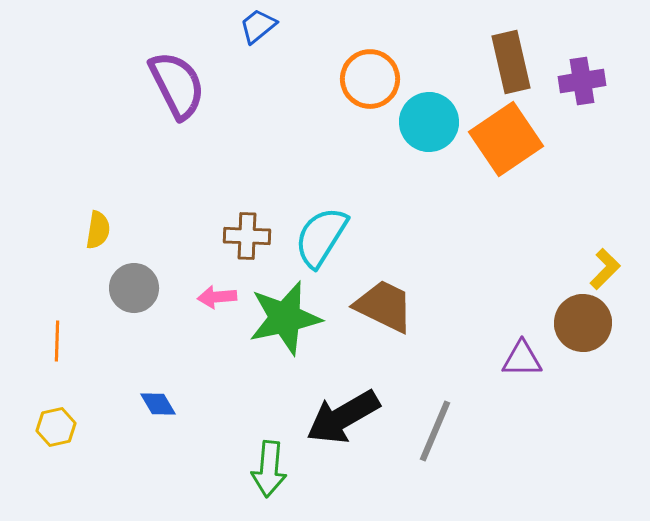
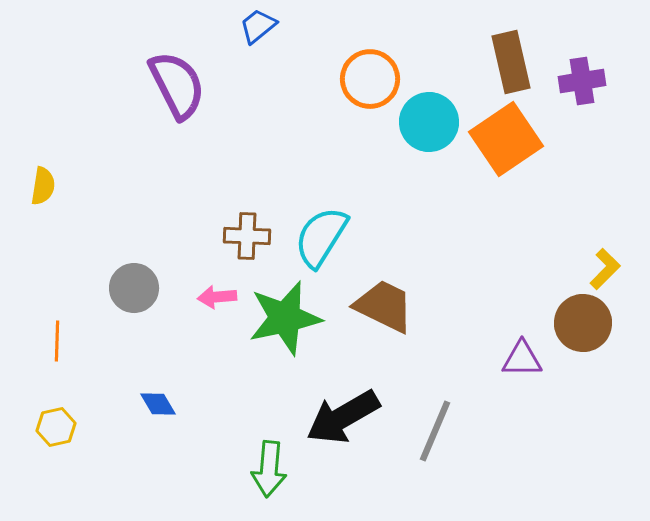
yellow semicircle: moved 55 px left, 44 px up
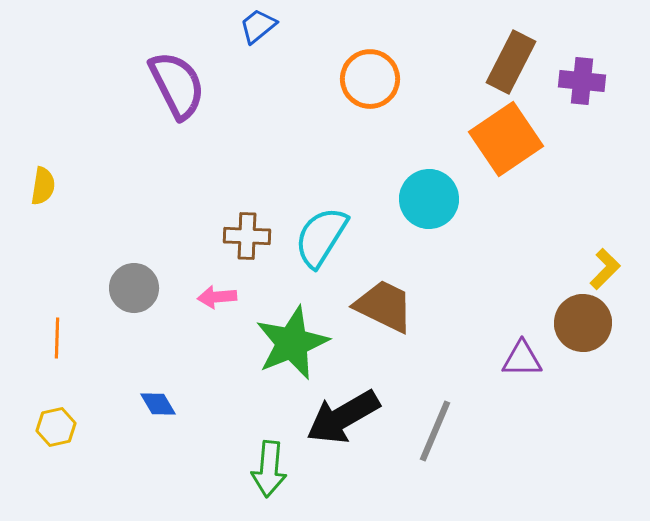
brown rectangle: rotated 40 degrees clockwise
purple cross: rotated 15 degrees clockwise
cyan circle: moved 77 px down
green star: moved 7 px right, 25 px down; rotated 10 degrees counterclockwise
orange line: moved 3 px up
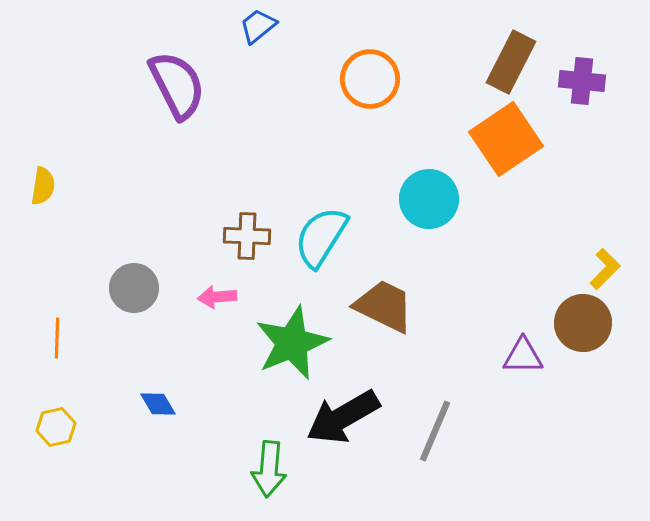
purple triangle: moved 1 px right, 3 px up
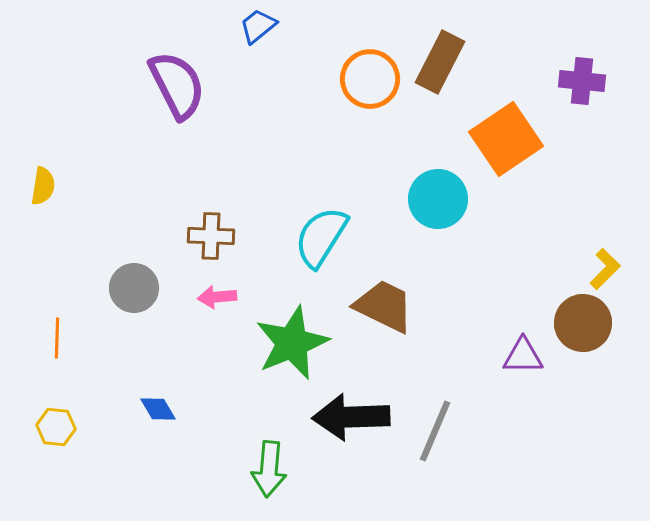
brown rectangle: moved 71 px left
cyan circle: moved 9 px right
brown cross: moved 36 px left
blue diamond: moved 5 px down
black arrow: moved 8 px right; rotated 28 degrees clockwise
yellow hexagon: rotated 18 degrees clockwise
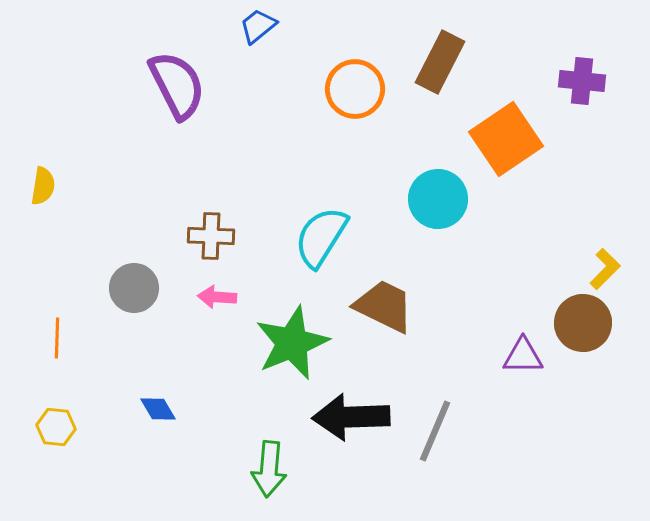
orange circle: moved 15 px left, 10 px down
pink arrow: rotated 9 degrees clockwise
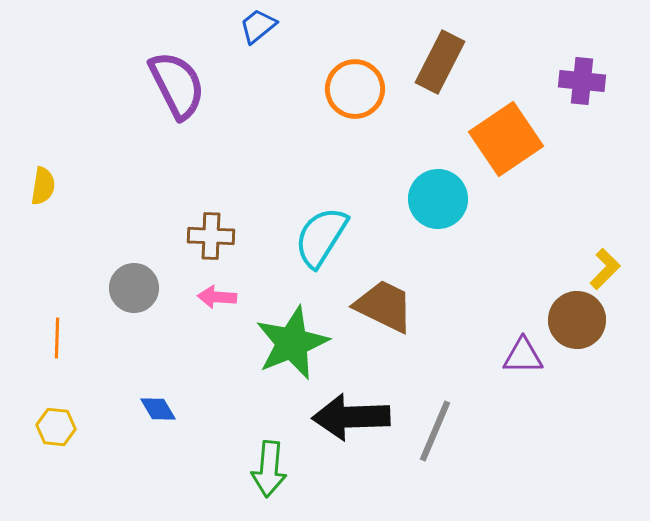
brown circle: moved 6 px left, 3 px up
